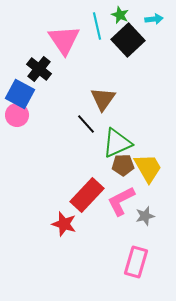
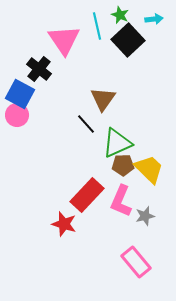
yellow trapezoid: moved 1 px right, 1 px down; rotated 16 degrees counterclockwise
pink L-shape: rotated 40 degrees counterclockwise
pink rectangle: rotated 56 degrees counterclockwise
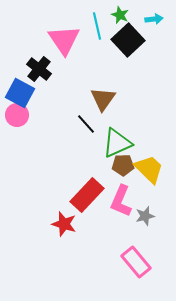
blue square: moved 1 px up
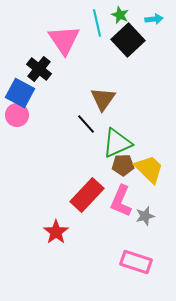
cyan line: moved 3 px up
red star: moved 8 px left, 8 px down; rotated 20 degrees clockwise
pink rectangle: rotated 32 degrees counterclockwise
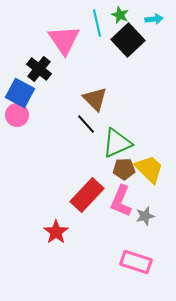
brown triangle: moved 8 px left; rotated 20 degrees counterclockwise
brown pentagon: moved 1 px right, 4 px down
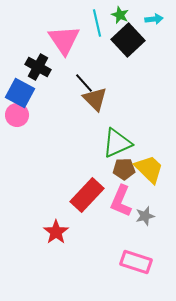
black cross: moved 1 px left, 2 px up; rotated 10 degrees counterclockwise
black line: moved 2 px left, 41 px up
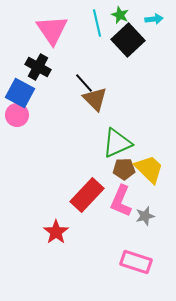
pink triangle: moved 12 px left, 10 px up
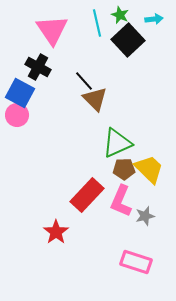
black line: moved 2 px up
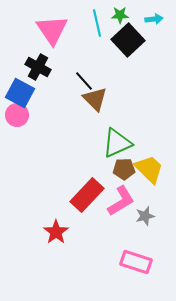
green star: rotated 24 degrees counterclockwise
pink L-shape: rotated 144 degrees counterclockwise
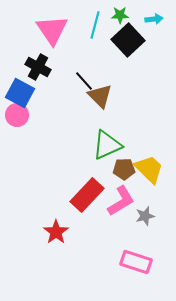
cyan line: moved 2 px left, 2 px down; rotated 28 degrees clockwise
brown triangle: moved 5 px right, 3 px up
green triangle: moved 10 px left, 2 px down
